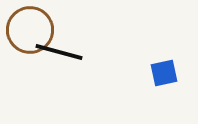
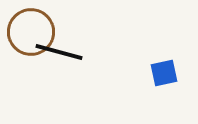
brown circle: moved 1 px right, 2 px down
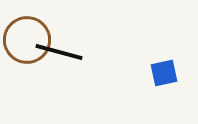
brown circle: moved 4 px left, 8 px down
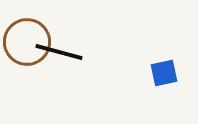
brown circle: moved 2 px down
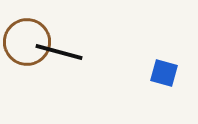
blue square: rotated 28 degrees clockwise
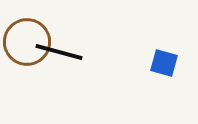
blue square: moved 10 px up
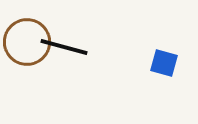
black line: moved 5 px right, 5 px up
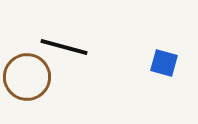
brown circle: moved 35 px down
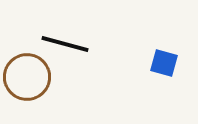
black line: moved 1 px right, 3 px up
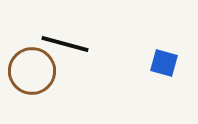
brown circle: moved 5 px right, 6 px up
